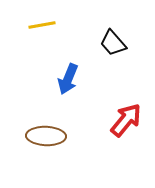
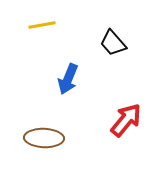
brown ellipse: moved 2 px left, 2 px down
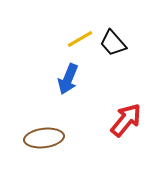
yellow line: moved 38 px right, 14 px down; rotated 20 degrees counterclockwise
brown ellipse: rotated 9 degrees counterclockwise
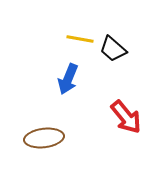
yellow line: rotated 40 degrees clockwise
black trapezoid: moved 6 px down; rotated 8 degrees counterclockwise
red arrow: moved 3 px up; rotated 102 degrees clockwise
